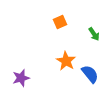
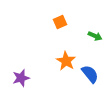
green arrow: moved 1 px right, 2 px down; rotated 32 degrees counterclockwise
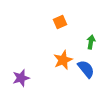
green arrow: moved 4 px left, 6 px down; rotated 104 degrees counterclockwise
orange star: moved 3 px left, 1 px up; rotated 18 degrees clockwise
blue semicircle: moved 4 px left, 5 px up
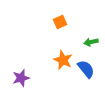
green arrow: rotated 112 degrees counterclockwise
orange star: rotated 24 degrees counterclockwise
